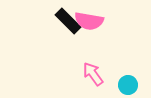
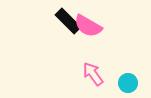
pink semicircle: moved 1 px left, 5 px down; rotated 20 degrees clockwise
cyan circle: moved 2 px up
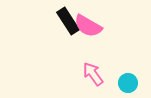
black rectangle: rotated 12 degrees clockwise
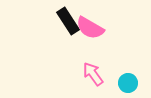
pink semicircle: moved 2 px right, 2 px down
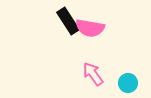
pink semicircle: rotated 20 degrees counterclockwise
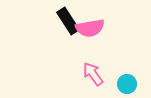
pink semicircle: rotated 20 degrees counterclockwise
cyan circle: moved 1 px left, 1 px down
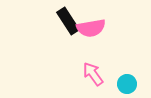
pink semicircle: moved 1 px right
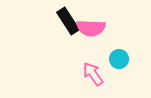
pink semicircle: rotated 12 degrees clockwise
cyan circle: moved 8 px left, 25 px up
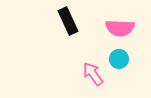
black rectangle: rotated 8 degrees clockwise
pink semicircle: moved 29 px right
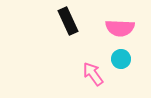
cyan circle: moved 2 px right
